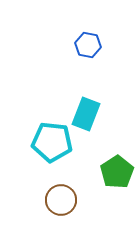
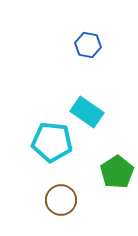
cyan rectangle: moved 1 px right, 2 px up; rotated 76 degrees counterclockwise
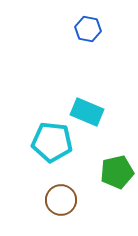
blue hexagon: moved 16 px up
cyan rectangle: rotated 12 degrees counterclockwise
green pentagon: rotated 20 degrees clockwise
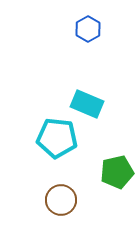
blue hexagon: rotated 20 degrees clockwise
cyan rectangle: moved 8 px up
cyan pentagon: moved 5 px right, 4 px up
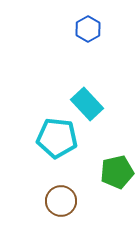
cyan rectangle: rotated 24 degrees clockwise
brown circle: moved 1 px down
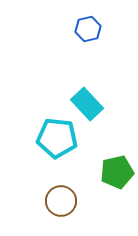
blue hexagon: rotated 15 degrees clockwise
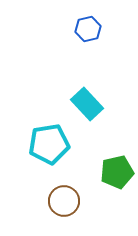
cyan pentagon: moved 8 px left, 6 px down; rotated 15 degrees counterclockwise
brown circle: moved 3 px right
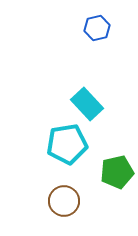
blue hexagon: moved 9 px right, 1 px up
cyan pentagon: moved 18 px right
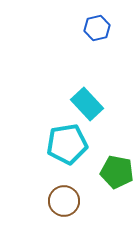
green pentagon: rotated 24 degrees clockwise
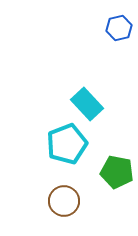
blue hexagon: moved 22 px right
cyan pentagon: rotated 12 degrees counterclockwise
